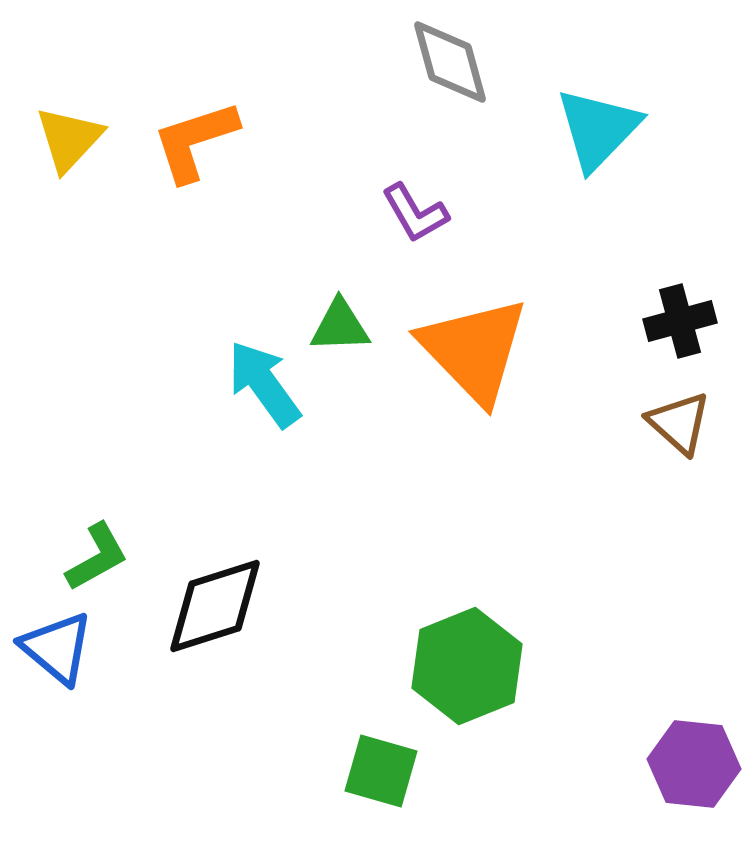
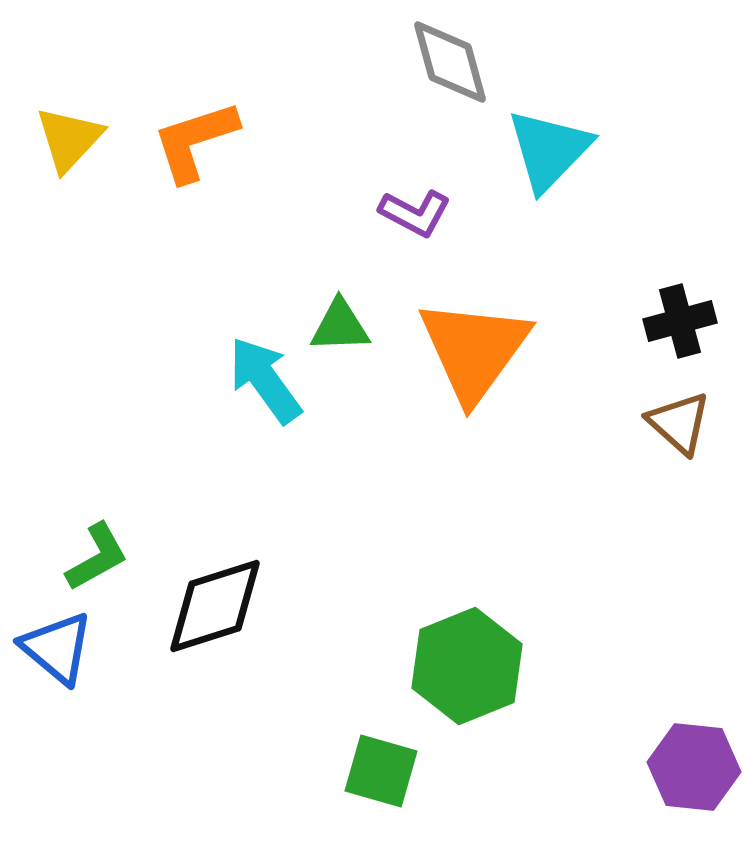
cyan triangle: moved 49 px left, 21 px down
purple L-shape: rotated 32 degrees counterclockwise
orange triangle: rotated 20 degrees clockwise
cyan arrow: moved 1 px right, 4 px up
purple hexagon: moved 3 px down
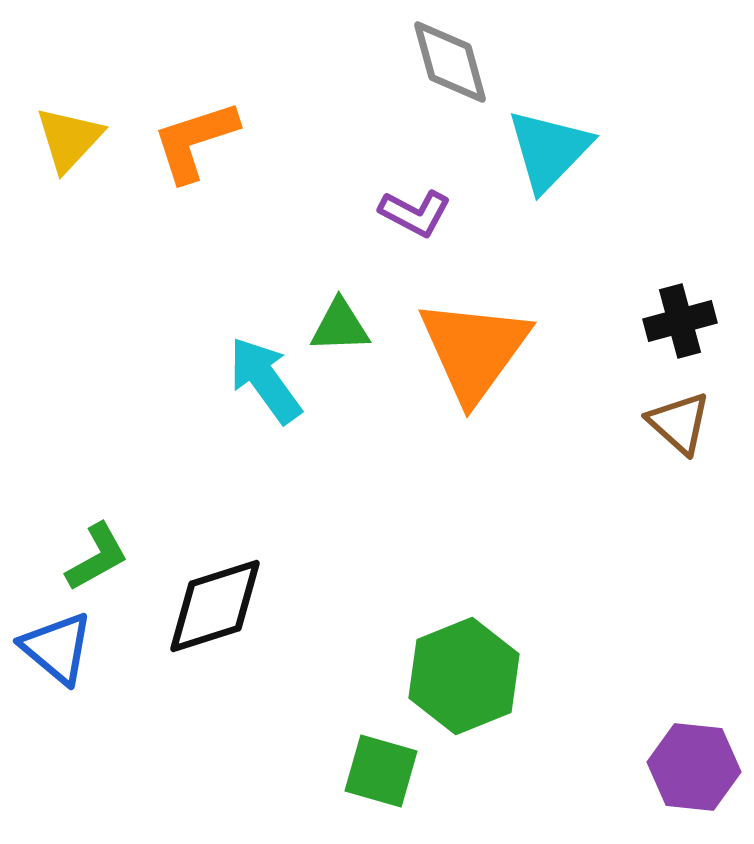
green hexagon: moved 3 px left, 10 px down
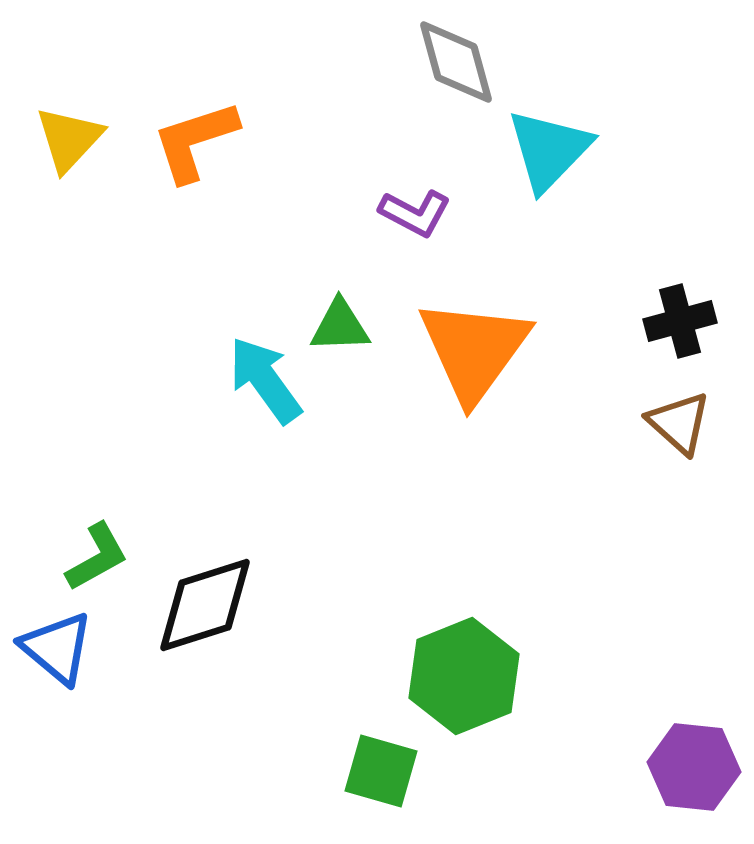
gray diamond: moved 6 px right
black diamond: moved 10 px left, 1 px up
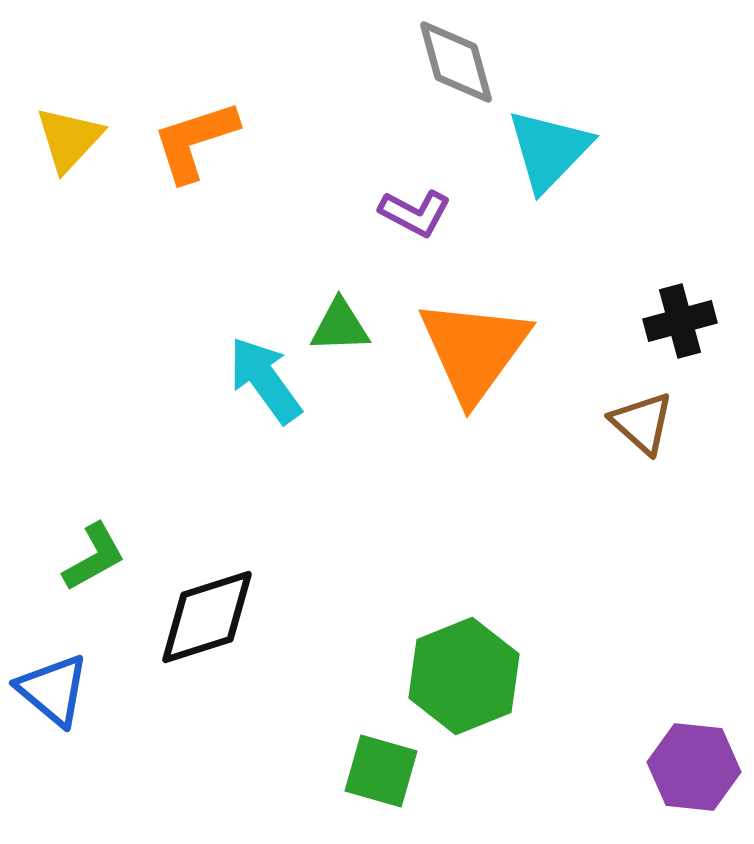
brown triangle: moved 37 px left
green L-shape: moved 3 px left
black diamond: moved 2 px right, 12 px down
blue triangle: moved 4 px left, 42 px down
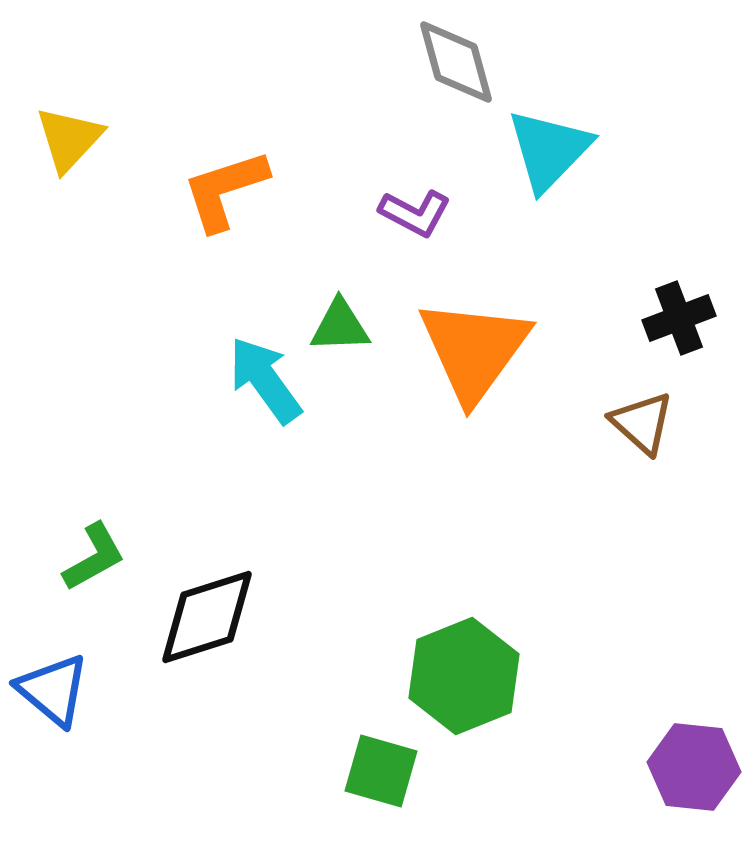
orange L-shape: moved 30 px right, 49 px down
black cross: moved 1 px left, 3 px up; rotated 6 degrees counterclockwise
